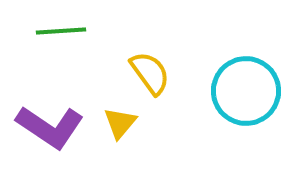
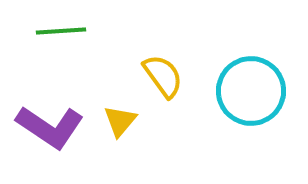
yellow semicircle: moved 13 px right, 3 px down
cyan circle: moved 5 px right
yellow triangle: moved 2 px up
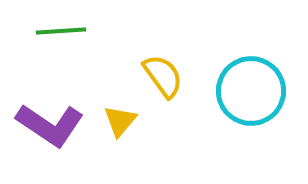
purple L-shape: moved 2 px up
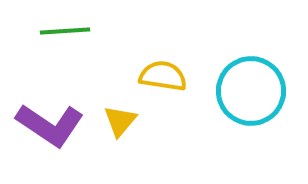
green line: moved 4 px right
yellow semicircle: rotated 45 degrees counterclockwise
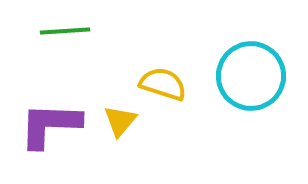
yellow semicircle: moved 8 px down; rotated 9 degrees clockwise
cyan circle: moved 15 px up
purple L-shape: rotated 148 degrees clockwise
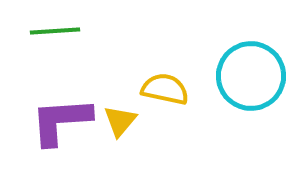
green line: moved 10 px left
yellow semicircle: moved 2 px right, 5 px down; rotated 6 degrees counterclockwise
purple L-shape: moved 11 px right, 4 px up; rotated 6 degrees counterclockwise
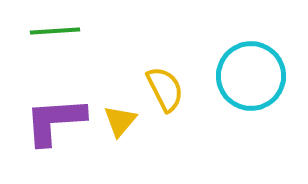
yellow semicircle: rotated 51 degrees clockwise
purple L-shape: moved 6 px left
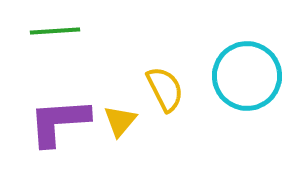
cyan circle: moved 4 px left
purple L-shape: moved 4 px right, 1 px down
